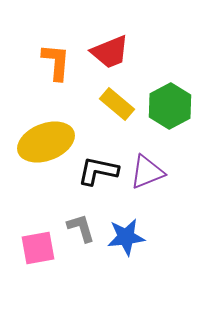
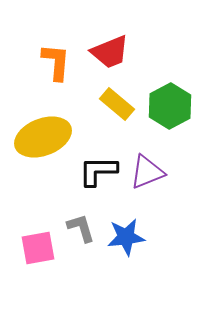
yellow ellipse: moved 3 px left, 5 px up
black L-shape: rotated 12 degrees counterclockwise
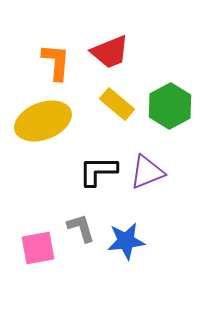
yellow ellipse: moved 16 px up
blue star: moved 4 px down
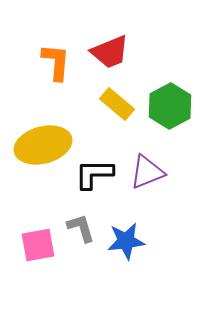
yellow ellipse: moved 24 px down; rotated 6 degrees clockwise
black L-shape: moved 4 px left, 3 px down
pink square: moved 3 px up
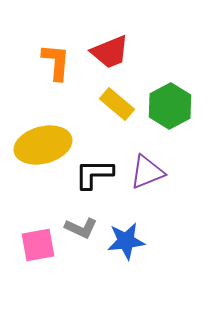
gray L-shape: rotated 132 degrees clockwise
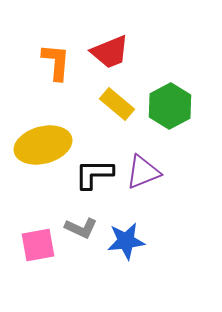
purple triangle: moved 4 px left
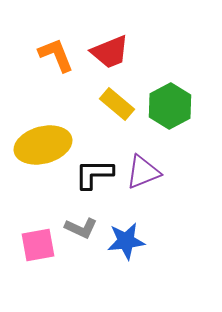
orange L-shape: moved 7 px up; rotated 27 degrees counterclockwise
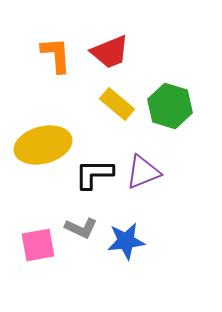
orange L-shape: rotated 18 degrees clockwise
green hexagon: rotated 15 degrees counterclockwise
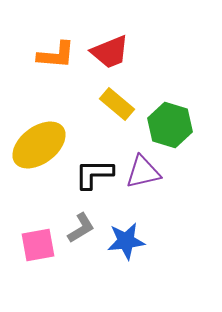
orange L-shape: rotated 99 degrees clockwise
green hexagon: moved 19 px down
yellow ellipse: moved 4 px left; rotated 22 degrees counterclockwise
purple triangle: rotated 9 degrees clockwise
gray L-shape: rotated 56 degrees counterclockwise
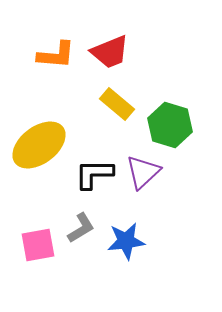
purple triangle: rotated 30 degrees counterclockwise
